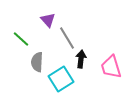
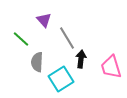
purple triangle: moved 4 px left
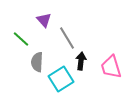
black arrow: moved 2 px down
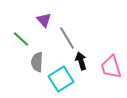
black arrow: rotated 24 degrees counterclockwise
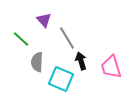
cyan square: rotated 35 degrees counterclockwise
